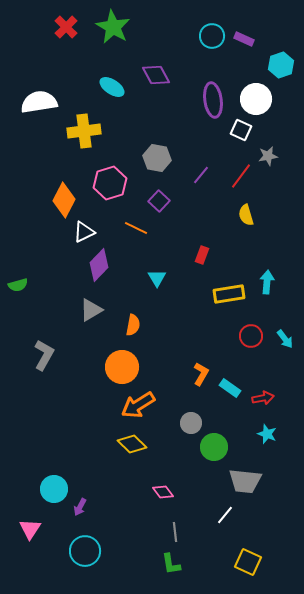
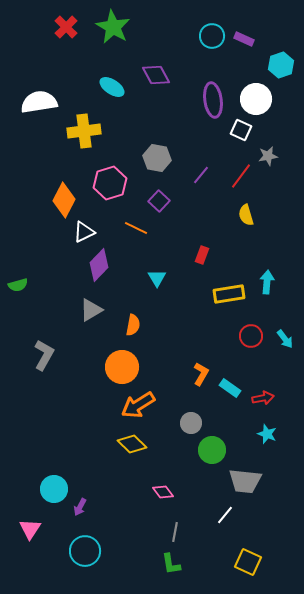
green circle at (214, 447): moved 2 px left, 3 px down
gray line at (175, 532): rotated 18 degrees clockwise
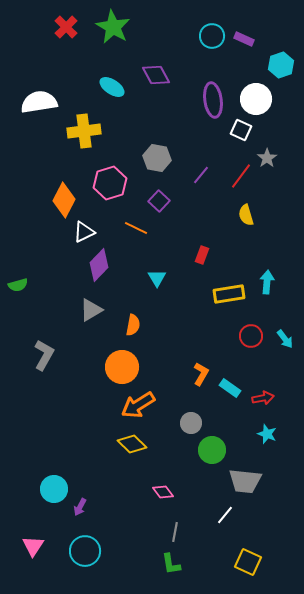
gray star at (268, 156): moved 1 px left, 2 px down; rotated 24 degrees counterclockwise
pink triangle at (30, 529): moved 3 px right, 17 px down
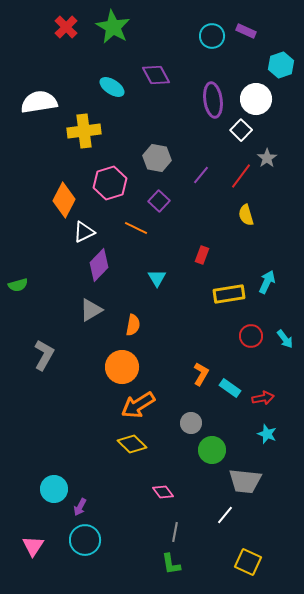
purple rectangle at (244, 39): moved 2 px right, 8 px up
white square at (241, 130): rotated 20 degrees clockwise
cyan arrow at (267, 282): rotated 20 degrees clockwise
cyan circle at (85, 551): moved 11 px up
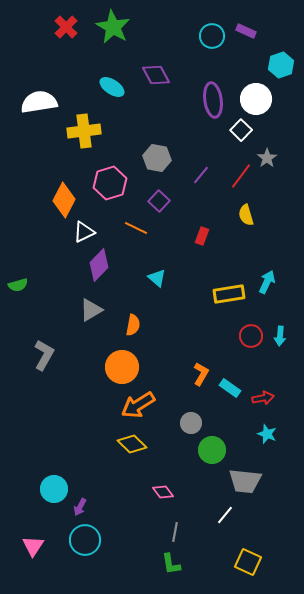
red rectangle at (202, 255): moved 19 px up
cyan triangle at (157, 278): rotated 18 degrees counterclockwise
cyan arrow at (285, 339): moved 5 px left, 3 px up; rotated 42 degrees clockwise
